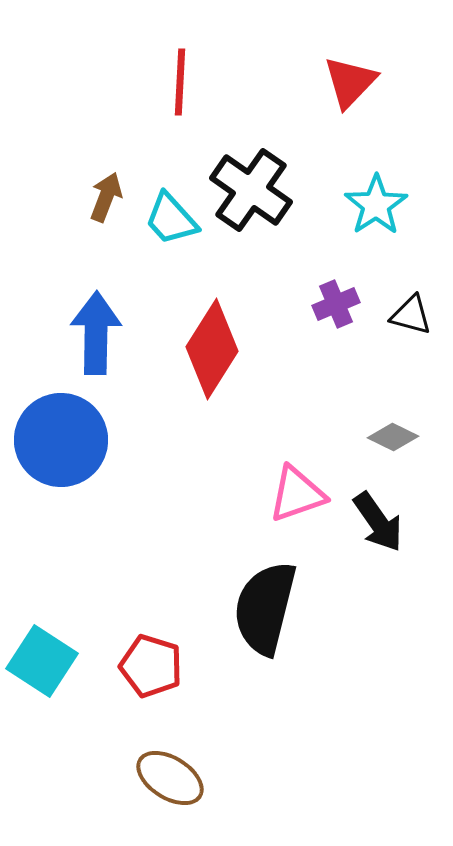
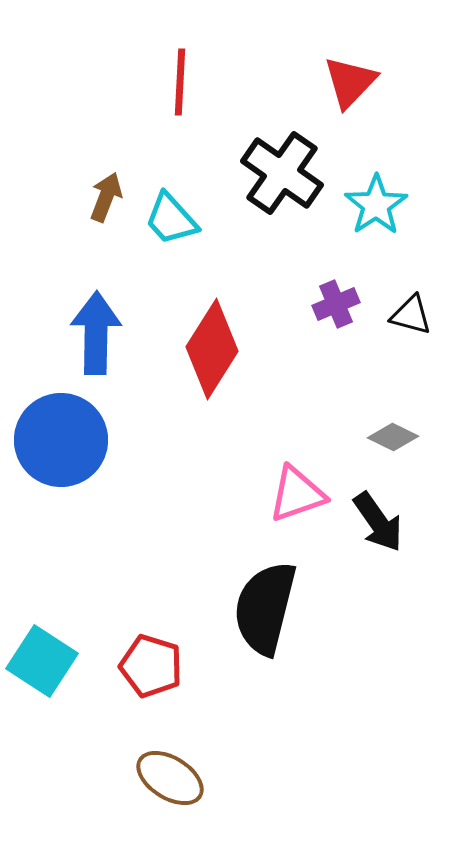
black cross: moved 31 px right, 17 px up
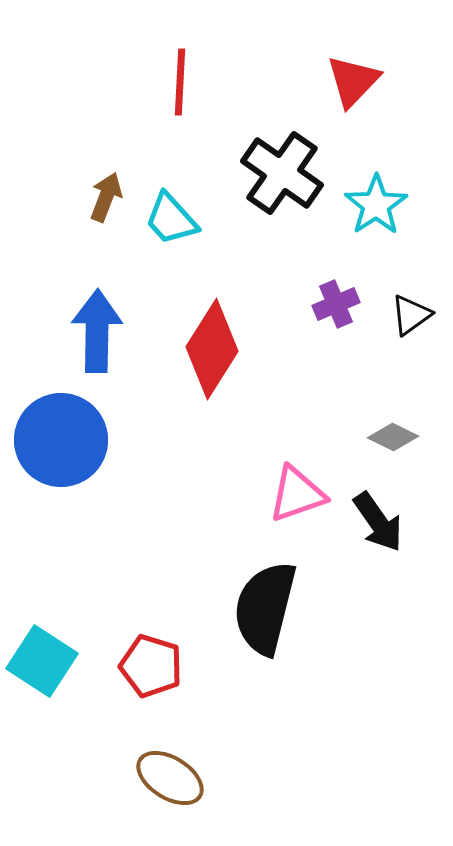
red triangle: moved 3 px right, 1 px up
black triangle: rotated 51 degrees counterclockwise
blue arrow: moved 1 px right, 2 px up
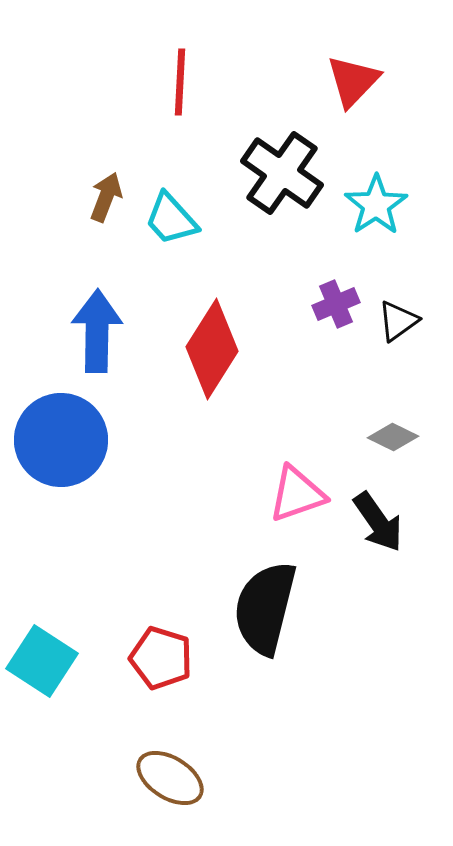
black triangle: moved 13 px left, 6 px down
red pentagon: moved 10 px right, 8 px up
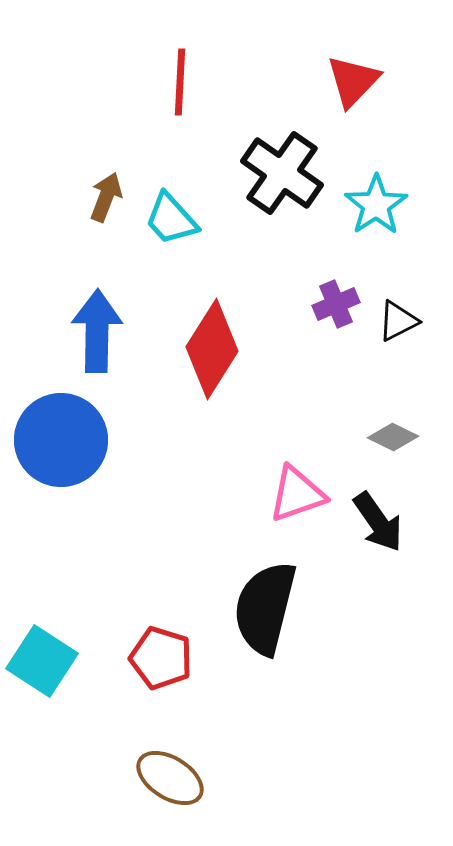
black triangle: rotated 9 degrees clockwise
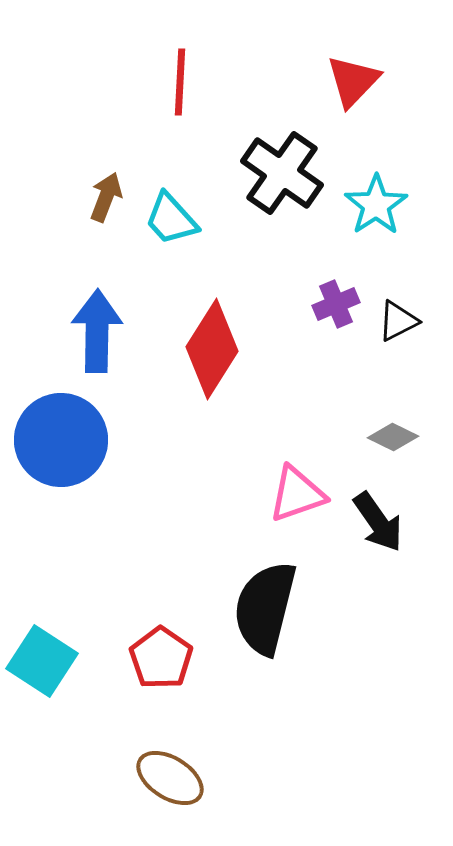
red pentagon: rotated 18 degrees clockwise
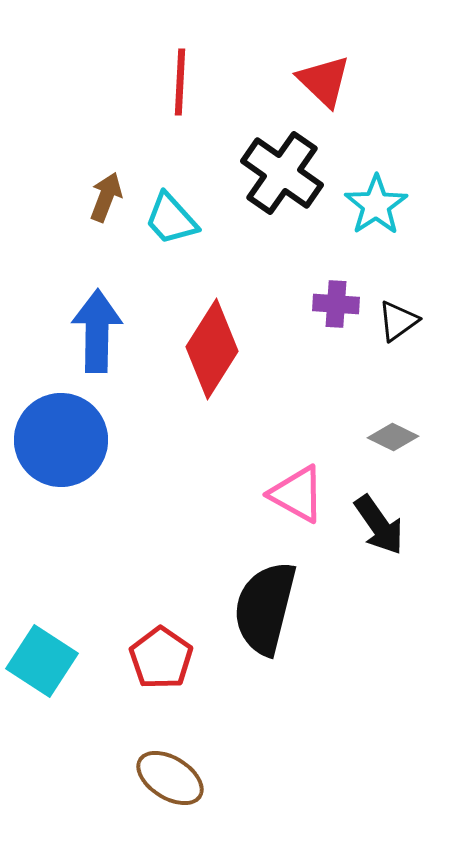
red triangle: moved 29 px left; rotated 30 degrees counterclockwise
purple cross: rotated 27 degrees clockwise
black triangle: rotated 9 degrees counterclockwise
pink triangle: rotated 48 degrees clockwise
black arrow: moved 1 px right, 3 px down
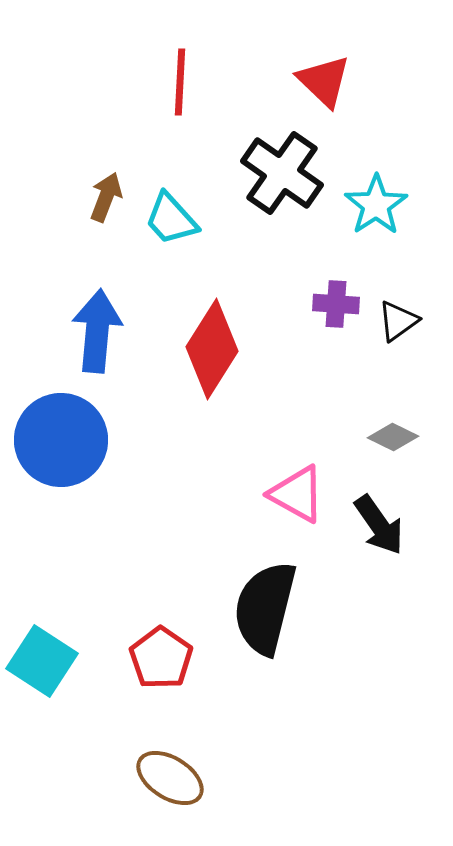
blue arrow: rotated 4 degrees clockwise
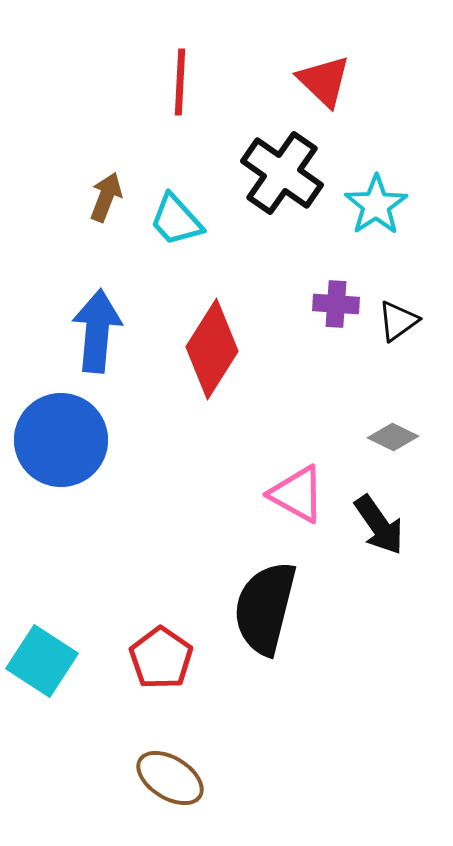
cyan trapezoid: moved 5 px right, 1 px down
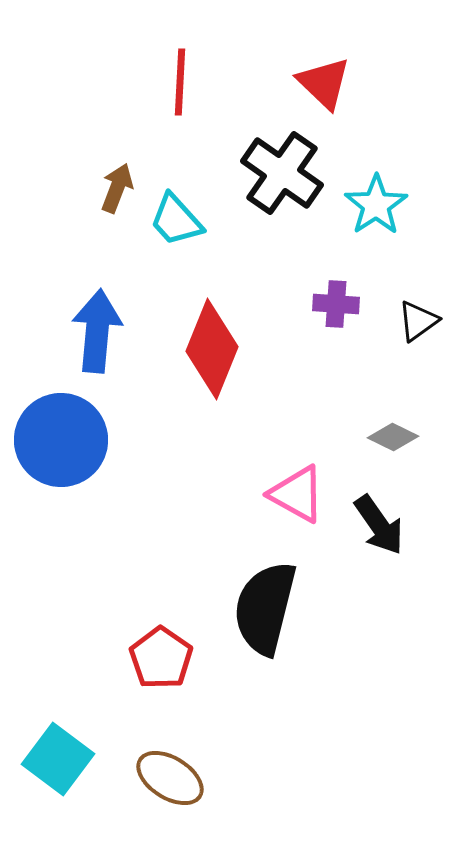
red triangle: moved 2 px down
brown arrow: moved 11 px right, 9 px up
black triangle: moved 20 px right
red diamond: rotated 10 degrees counterclockwise
cyan square: moved 16 px right, 98 px down; rotated 4 degrees clockwise
